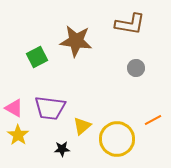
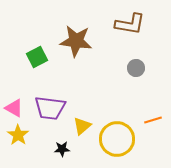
orange line: rotated 12 degrees clockwise
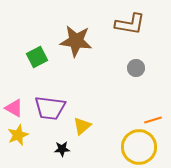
yellow star: rotated 15 degrees clockwise
yellow circle: moved 22 px right, 8 px down
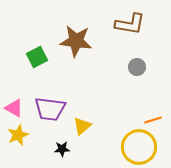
gray circle: moved 1 px right, 1 px up
purple trapezoid: moved 1 px down
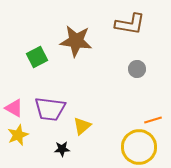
gray circle: moved 2 px down
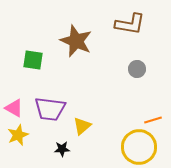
brown star: rotated 16 degrees clockwise
green square: moved 4 px left, 3 px down; rotated 35 degrees clockwise
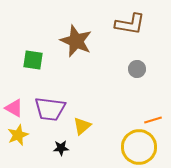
black star: moved 1 px left, 1 px up
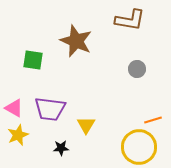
brown L-shape: moved 4 px up
yellow triangle: moved 4 px right, 1 px up; rotated 18 degrees counterclockwise
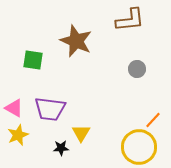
brown L-shape: rotated 16 degrees counterclockwise
orange line: rotated 30 degrees counterclockwise
yellow triangle: moved 5 px left, 8 px down
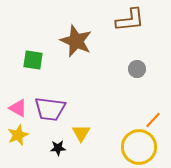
pink triangle: moved 4 px right
black star: moved 3 px left
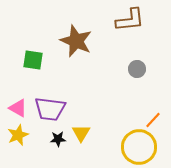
black star: moved 9 px up
